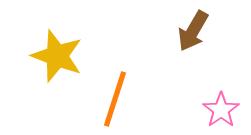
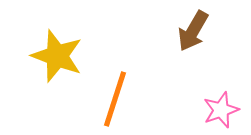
pink star: rotated 15 degrees clockwise
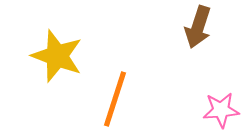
brown arrow: moved 5 px right, 4 px up; rotated 12 degrees counterclockwise
pink star: rotated 15 degrees clockwise
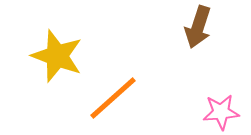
orange line: moved 2 px left, 1 px up; rotated 30 degrees clockwise
pink star: moved 2 px down
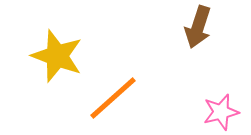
pink star: rotated 9 degrees counterclockwise
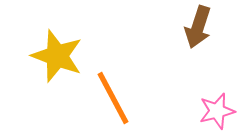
orange line: rotated 76 degrees counterclockwise
pink star: moved 4 px left, 1 px up
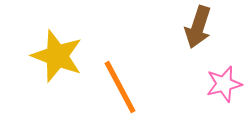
orange line: moved 7 px right, 11 px up
pink star: moved 7 px right, 27 px up
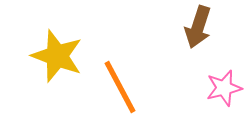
pink star: moved 4 px down
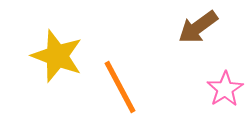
brown arrow: rotated 36 degrees clockwise
pink star: moved 1 px right, 1 px down; rotated 18 degrees counterclockwise
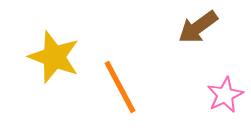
yellow star: moved 3 px left, 1 px down
pink star: moved 6 px down; rotated 6 degrees clockwise
